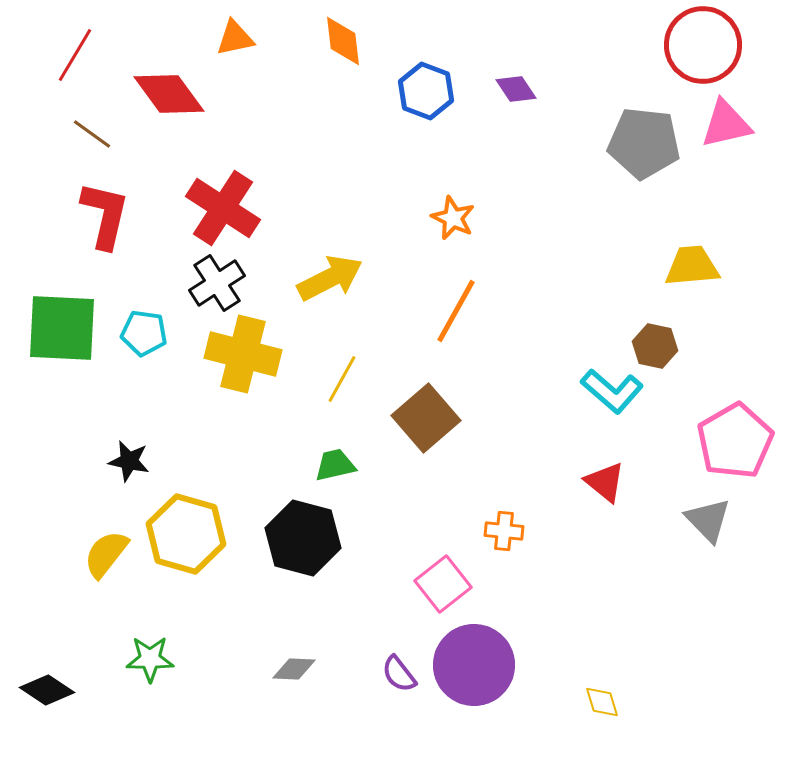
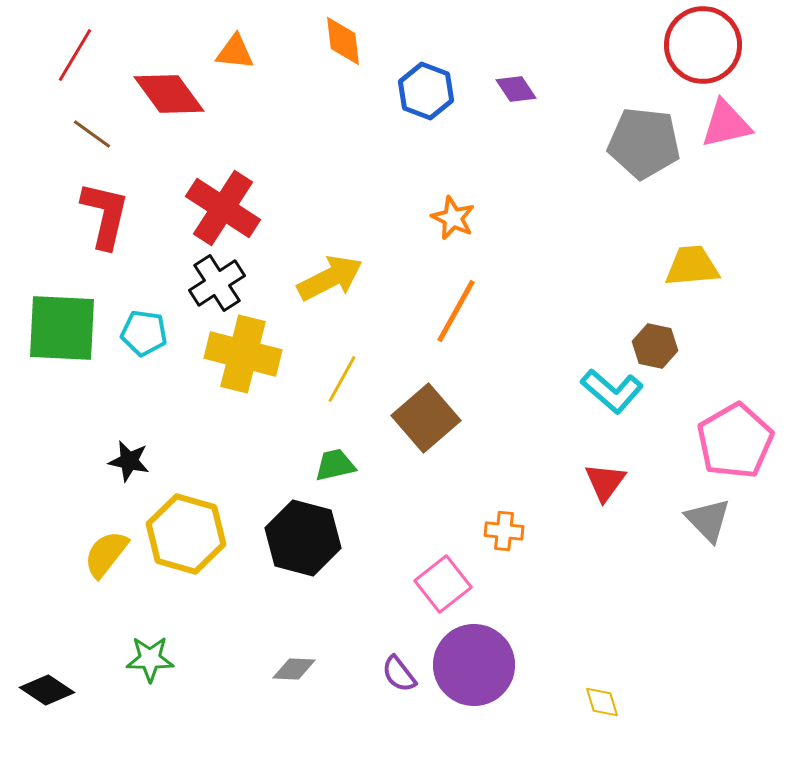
orange triangle: moved 14 px down; rotated 18 degrees clockwise
red triangle: rotated 27 degrees clockwise
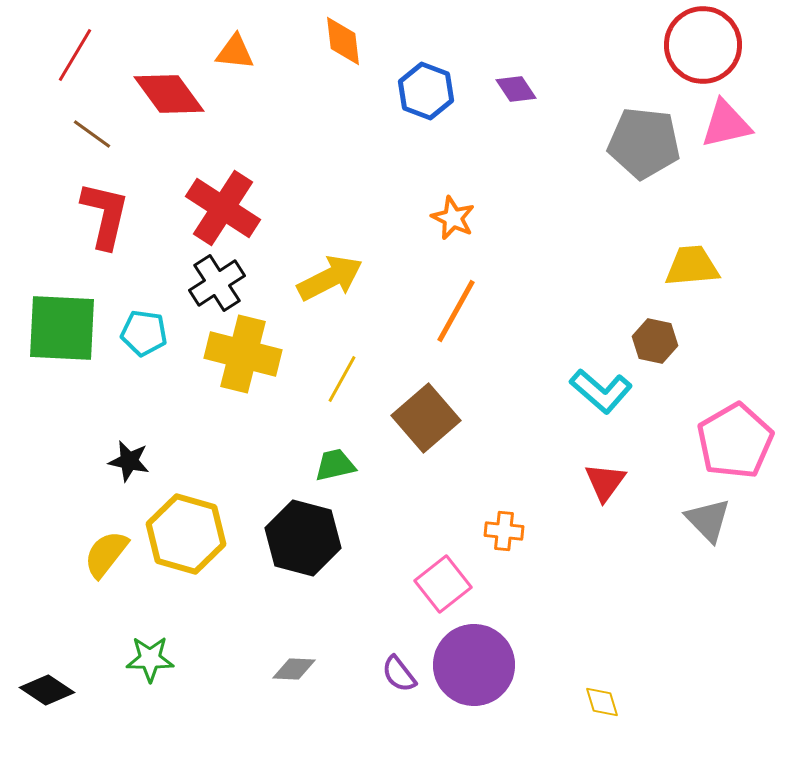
brown hexagon: moved 5 px up
cyan L-shape: moved 11 px left
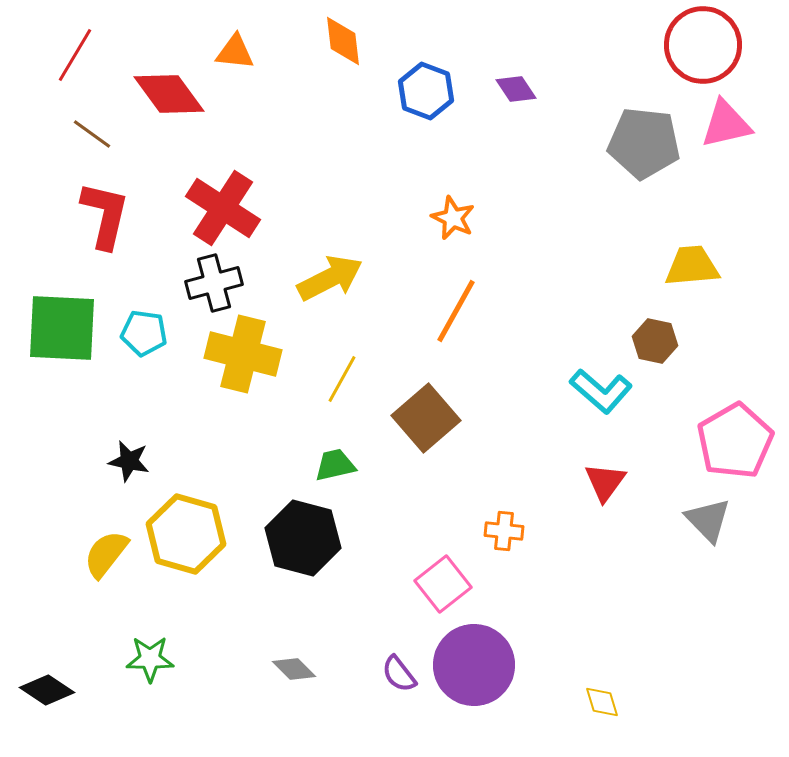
black cross: moved 3 px left; rotated 18 degrees clockwise
gray diamond: rotated 42 degrees clockwise
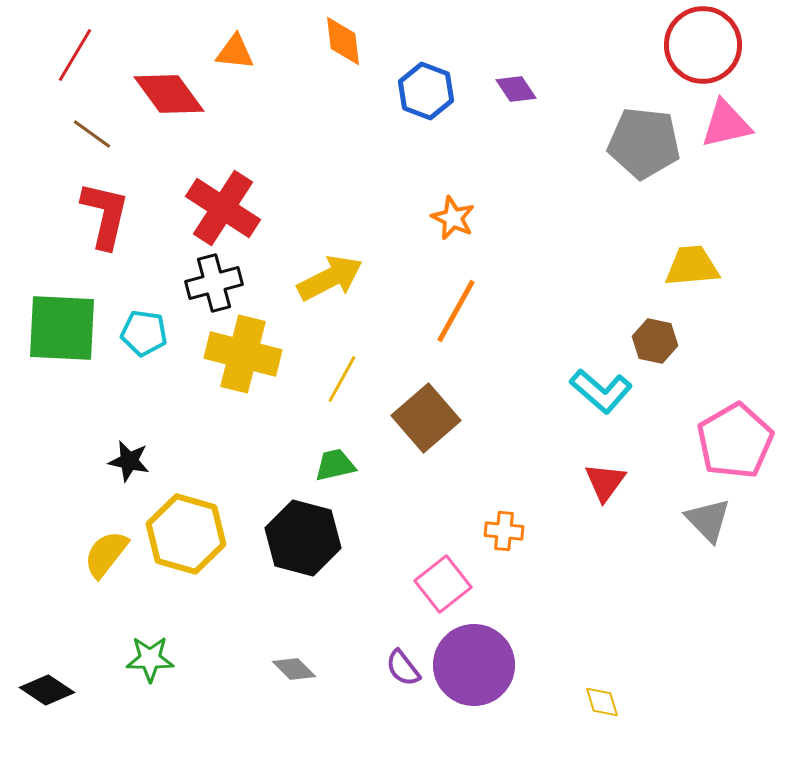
purple semicircle: moved 4 px right, 6 px up
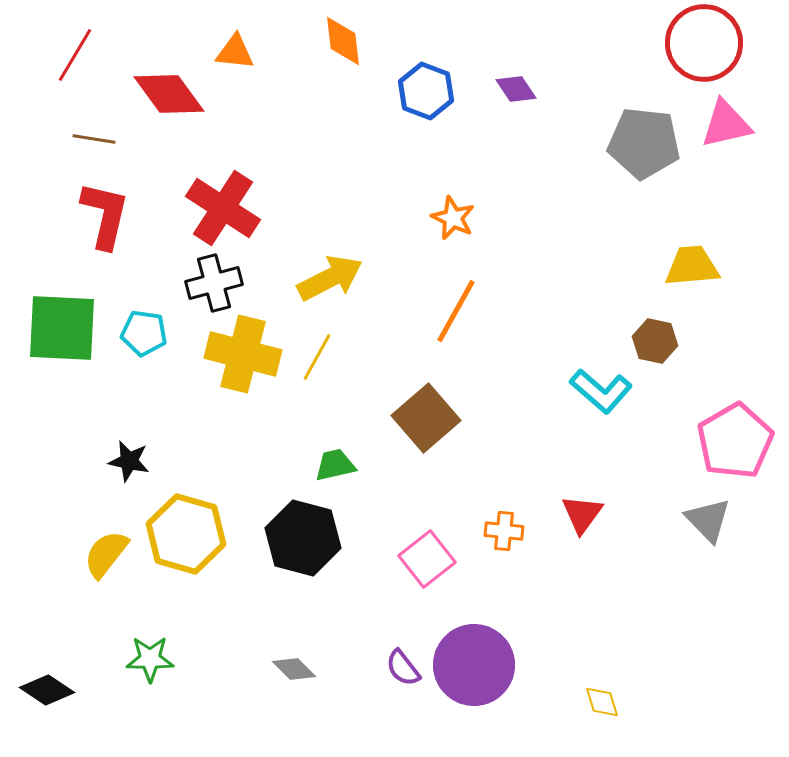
red circle: moved 1 px right, 2 px up
brown line: moved 2 px right, 5 px down; rotated 27 degrees counterclockwise
yellow line: moved 25 px left, 22 px up
red triangle: moved 23 px left, 32 px down
pink square: moved 16 px left, 25 px up
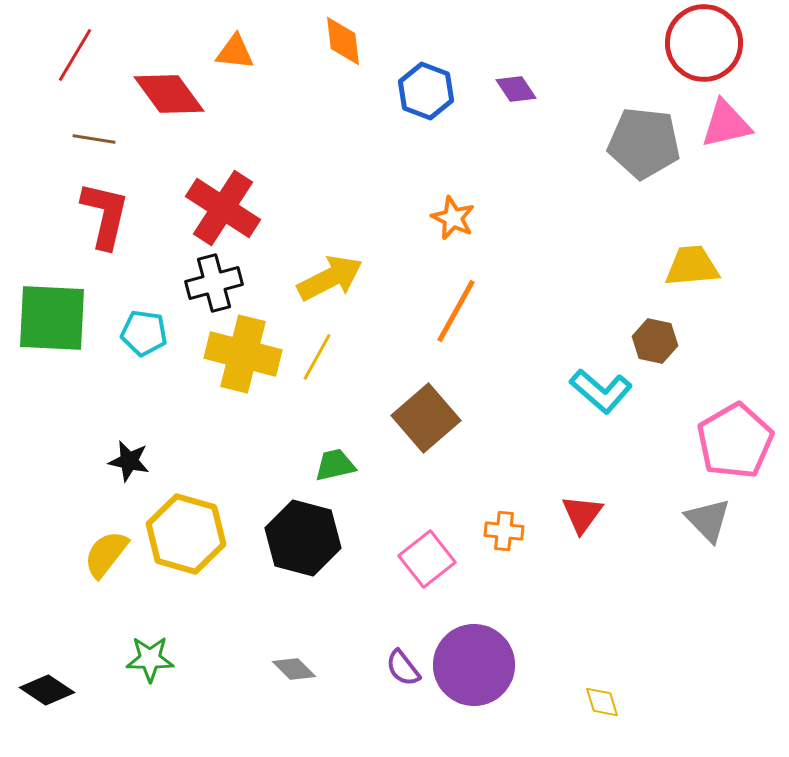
green square: moved 10 px left, 10 px up
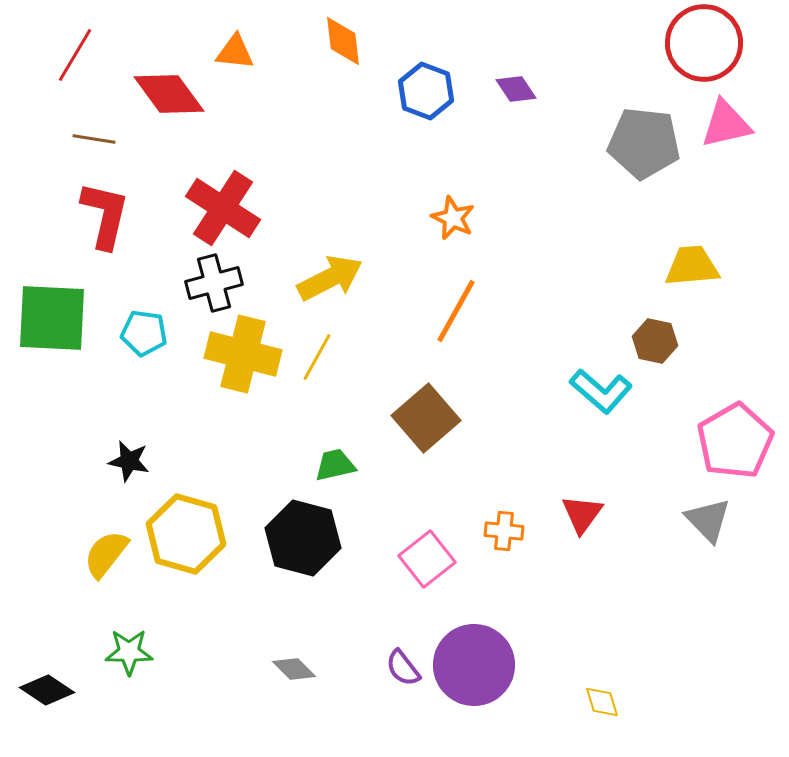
green star: moved 21 px left, 7 px up
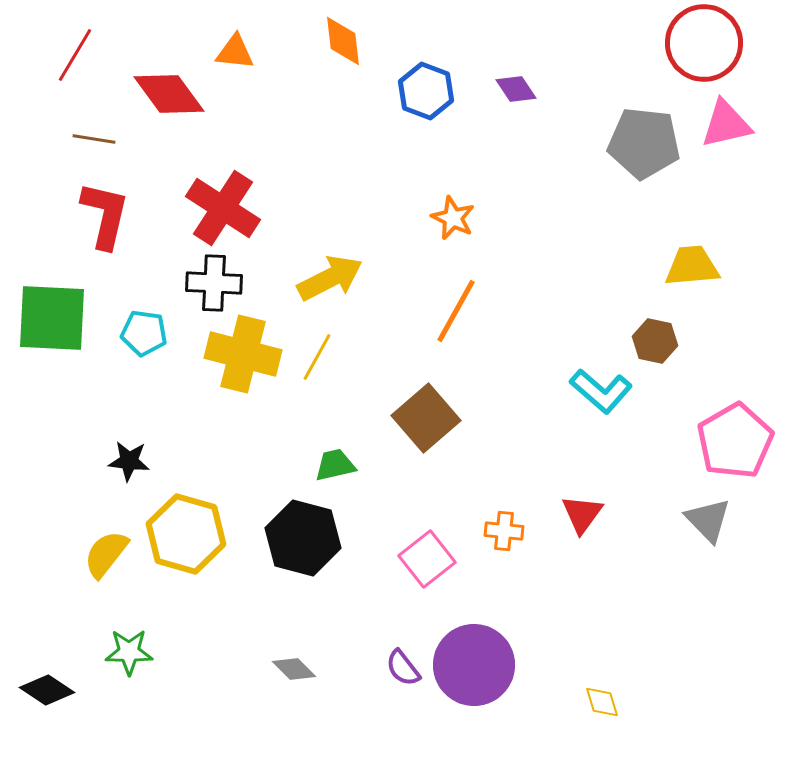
black cross: rotated 18 degrees clockwise
black star: rotated 6 degrees counterclockwise
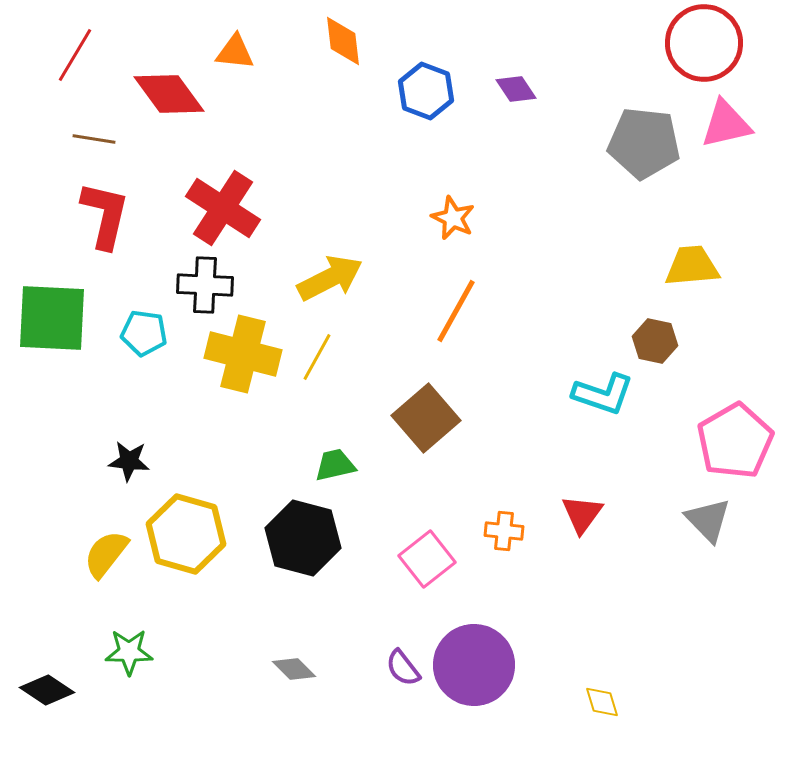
black cross: moved 9 px left, 2 px down
cyan L-shape: moved 2 px right, 3 px down; rotated 22 degrees counterclockwise
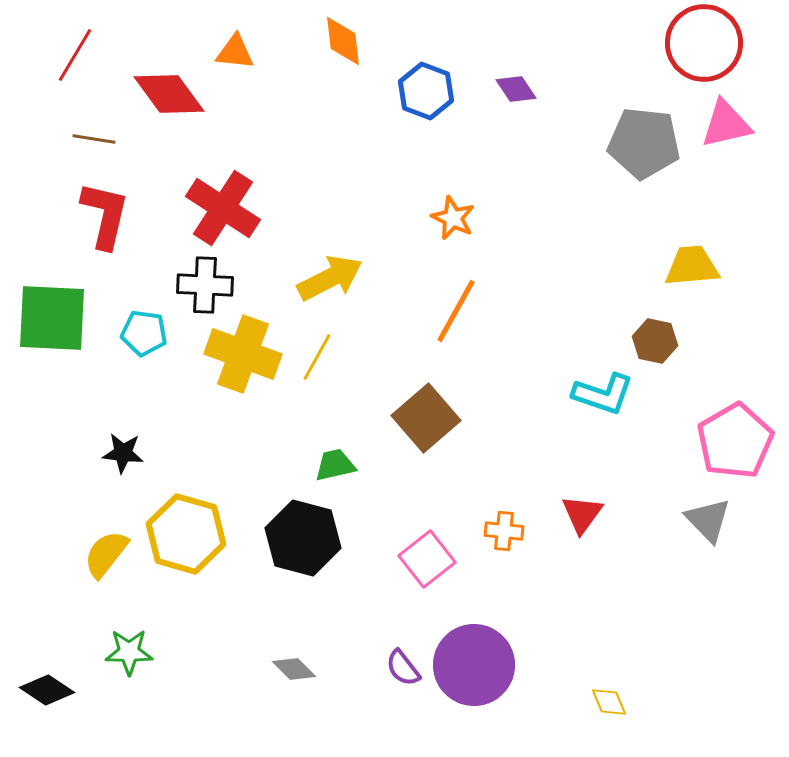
yellow cross: rotated 6 degrees clockwise
black star: moved 6 px left, 8 px up
yellow diamond: moved 7 px right; rotated 6 degrees counterclockwise
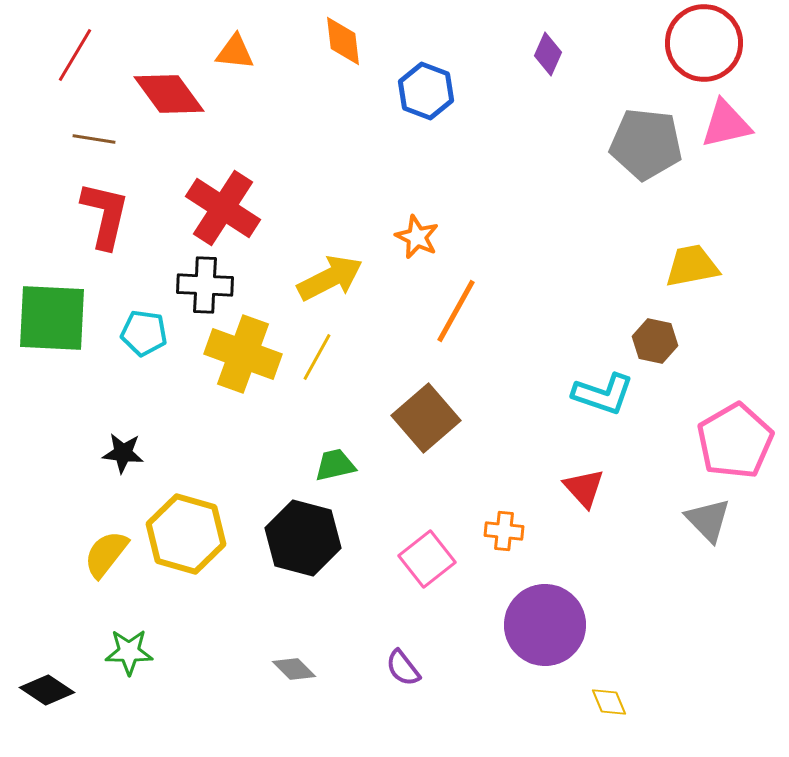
purple diamond: moved 32 px right, 35 px up; rotated 57 degrees clockwise
gray pentagon: moved 2 px right, 1 px down
orange star: moved 36 px left, 19 px down
yellow trapezoid: rotated 6 degrees counterclockwise
red triangle: moved 2 px right, 26 px up; rotated 18 degrees counterclockwise
purple circle: moved 71 px right, 40 px up
